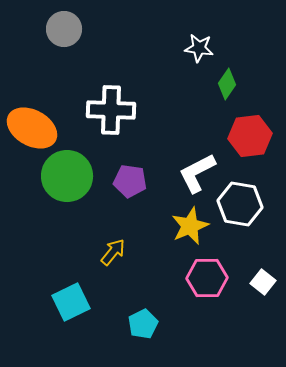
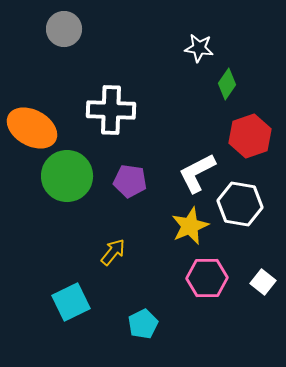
red hexagon: rotated 12 degrees counterclockwise
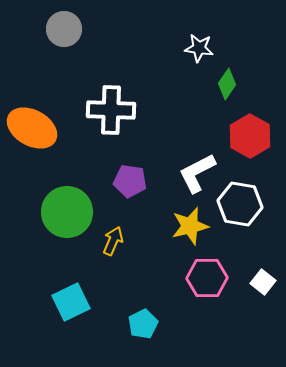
red hexagon: rotated 12 degrees counterclockwise
green circle: moved 36 px down
yellow star: rotated 9 degrees clockwise
yellow arrow: moved 11 px up; rotated 16 degrees counterclockwise
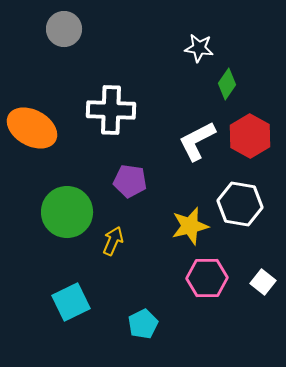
white L-shape: moved 32 px up
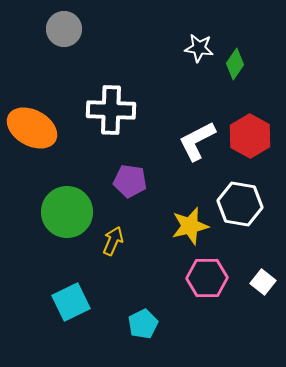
green diamond: moved 8 px right, 20 px up
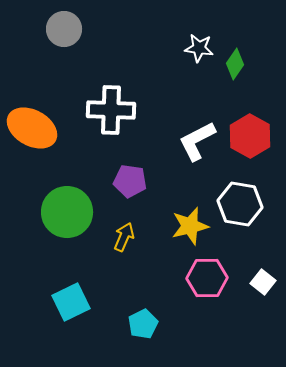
yellow arrow: moved 11 px right, 4 px up
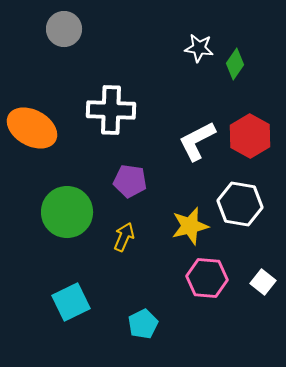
pink hexagon: rotated 6 degrees clockwise
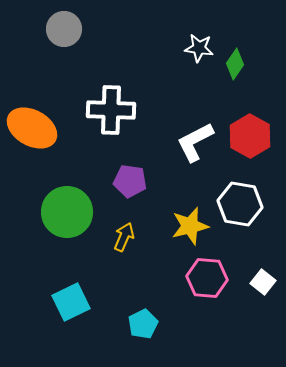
white L-shape: moved 2 px left, 1 px down
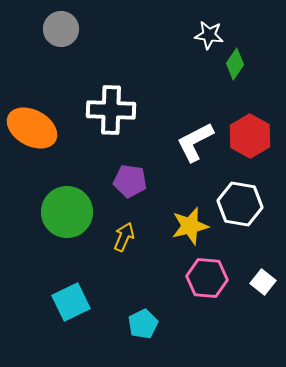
gray circle: moved 3 px left
white star: moved 10 px right, 13 px up
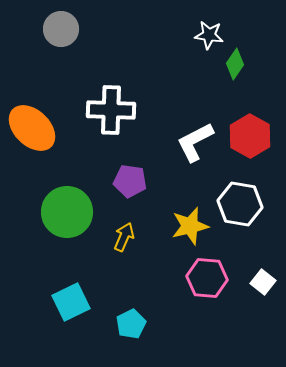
orange ellipse: rotated 15 degrees clockwise
cyan pentagon: moved 12 px left
